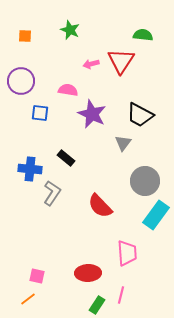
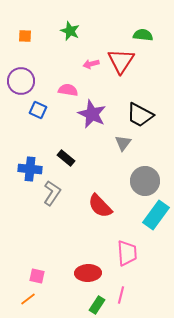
green star: moved 1 px down
blue square: moved 2 px left, 3 px up; rotated 18 degrees clockwise
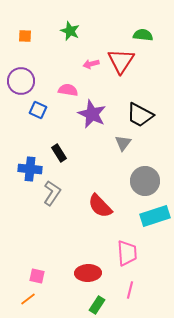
black rectangle: moved 7 px left, 5 px up; rotated 18 degrees clockwise
cyan rectangle: moved 1 px left, 1 px down; rotated 36 degrees clockwise
pink line: moved 9 px right, 5 px up
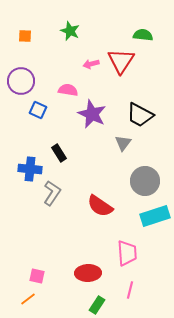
red semicircle: rotated 12 degrees counterclockwise
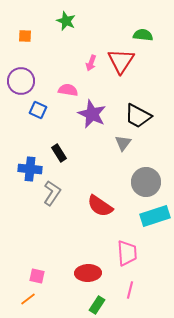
green star: moved 4 px left, 10 px up
pink arrow: moved 1 px up; rotated 56 degrees counterclockwise
black trapezoid: moved 2 px left, 1 px down
gray circle: moved 1 px right, 1 px down
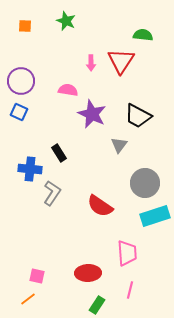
orange square: moved 10 px up
pink arrow: rotated 21 degrees counterclockwise
blue square: moved 19 px left, 2 px down
gray triangle: moved 4 px left, 2 px down
gray circle: moved 1 px left, 1 px down
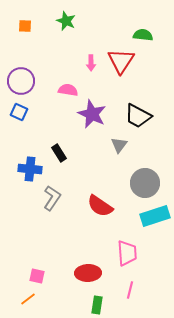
gray L-shape: moved 5 px down
green rectangle: rotated 24 degrees counterclockwise
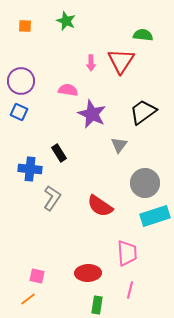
black trapezoid: moved 5 px right, 4 px up; rotated 116 degrees clockwise
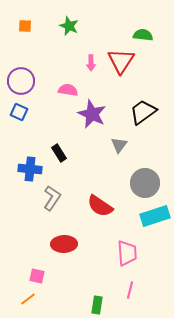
green star: moved 3 px right, 5 px down
red ellipse: moved 24 px left, 29 px up
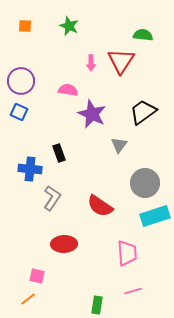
black rectangle: rotated 12 degrees clockwise
pink line: moved 3 px right, 1 px down; rotated 60 degrees clockwise
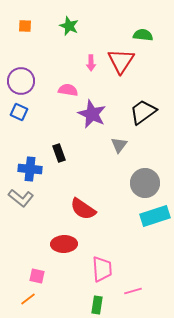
gray L-shape: moved 31 px left; rotated 95 degrees clockwise
red semicircle: moved 17 px left, 3 px down
pink trapezoid: moved 25 px left, 16 px down
